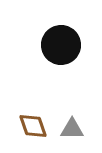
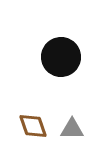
black circle: moved 12 px down
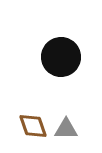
gray triangle: moved 6 px left
